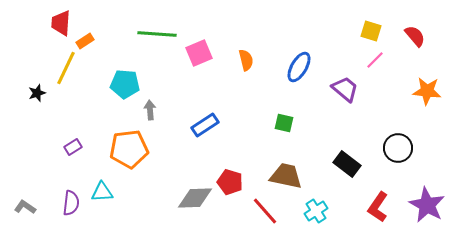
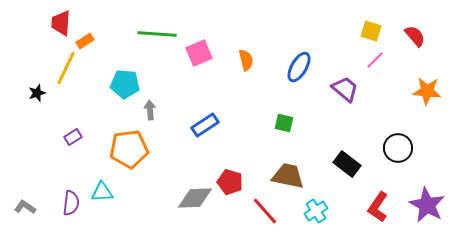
purple rectangle: moved 10 px up
brown trapezoid: moved 2 px right
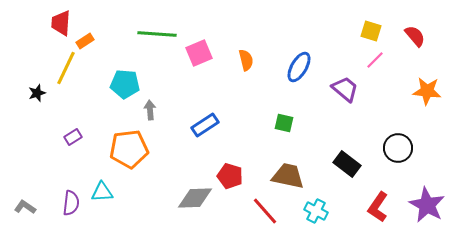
red pentagon: moved 6 px up
cyan cross: rotated 30 degrees counterclockwise
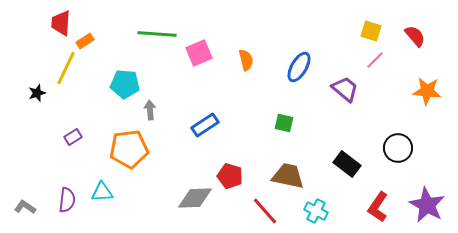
purple semicircle: moved 4 px left, 3 px up
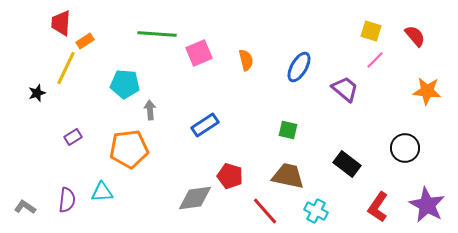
green square: moved 4 px right, 7 px down
black circle: moved 7 px right
gray diamond: rotated 6 degrees counterclockwise
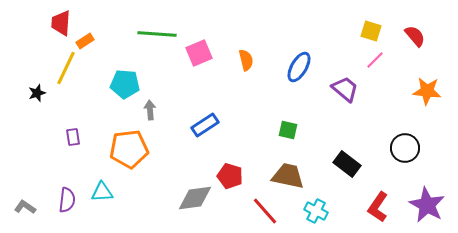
purple rectangle: rotated 66 degrees counterclockwise
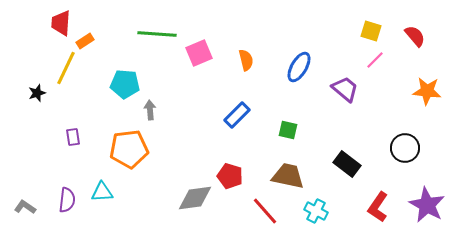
blue rectangle: moved 32 px right, 10 px up; rotated 12 degrees counterclockwise
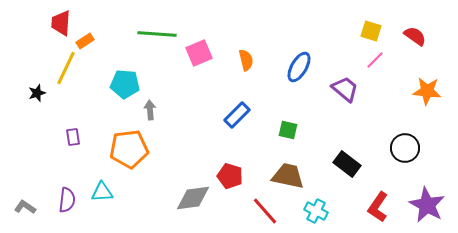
red semicircle: rotated 15 degrees counterclockwise
gray diamond: moved 2 px left
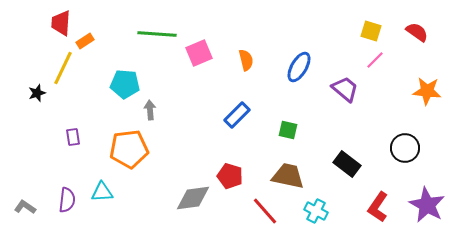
red semicircle: moved 2 px right, 4 px up
yellow line: moved 3 px left
